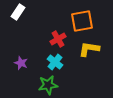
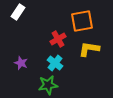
cyan cross: moved 1 px down
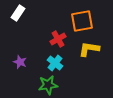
white rectangle: moved 1 px down
purple star: moved 1 px left, 1 px up
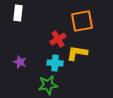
white rectangle: rotated 28 degrees counterclockwise
yellow L-shape: moved 12 px left, 4 px down
cyan cross: rotated 35 degrees counterclockwise
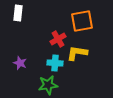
purple star: moved 1 px down
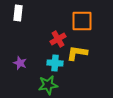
orange square: rotated 10 degrees clockwise
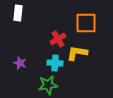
orange square: moved 4 px right, 2 px down
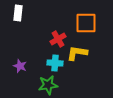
purple star: moved 3 px down
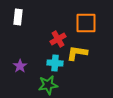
white rectangle: moved 4 px down
purple star: rotated 16 degrees clockwise
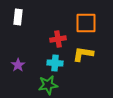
red cross: rotated 21 degrees clockwise
yellow L-shape: moved 6 px right, 1 px down
purple star: moved 2 px left, 1 px up
